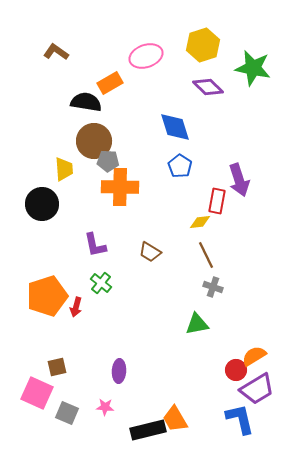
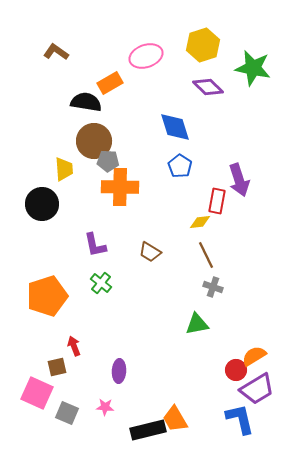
red arrow: moved 2 px left, 39 px down; rotated 144 degrees clockwise
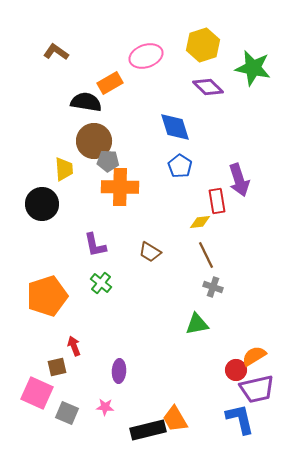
red rectangle: rotated 20 degrees counterclockwise
purple trapezoid: rotated 18 degrees clockwise
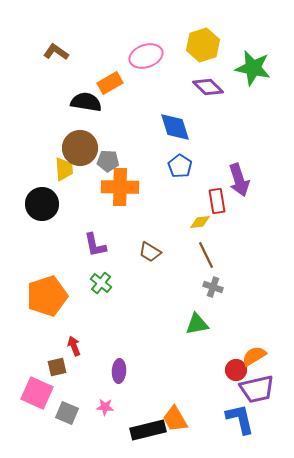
brown circle: moved 14 px left, 7 px down
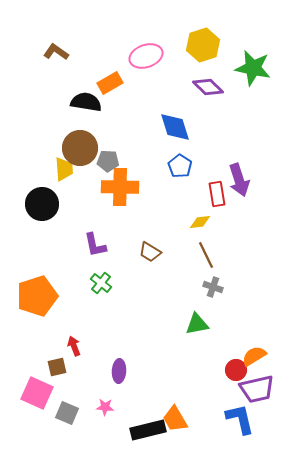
red rectangle: moved 7 px up
orange pentagon: moved 10 px left
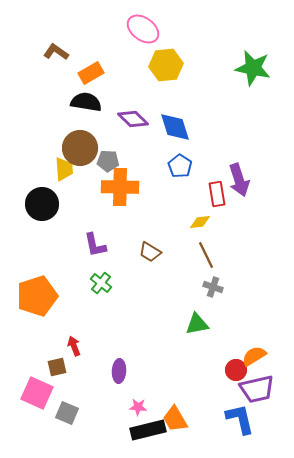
yellow hexagon: moved 37 px left, 20 px down; rotated 12 degrees clockwise
pink ellipse: moved 3 px left, 27 px up; rotated 56 degrees clockwise
orange rectangle: moved 19 px left, 10 px up
purple diamond: moved 75 px left, 32 px down
pink star: moved 33 px right
